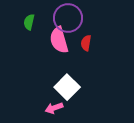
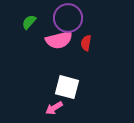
green semicircle: rotated 28 degrees clockwise
pink semicircle: rotated 88 degrees counterclockwise
white square: rotated 30 degrees counterclockwise
pink arrow: rotated 12 degrees counterclockwise
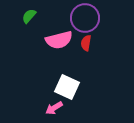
purple circle: moved 17 px right
green semicircle: moved 6 px up
white square: rotated 10 degrees clockwise
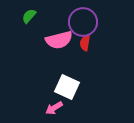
purple circle: moved 2 px left, 4 px down
red semicircle: moved 1 px left
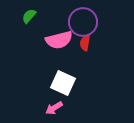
white square: moved 4 px left, 4 px up
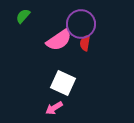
green semicircle: moved 6 px left
purple circle: moved 2 px left, 2 px down
pink semicircle: rotated 20 degrees counterclockwise
